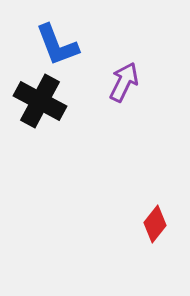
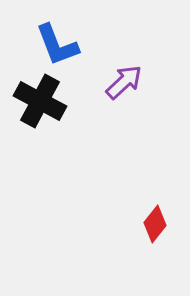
purple arrow: rotated 21 degrees clockwise
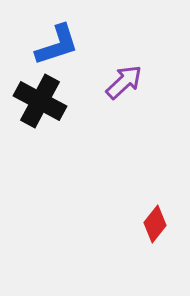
blue L-shape: rotated 87 degrees counterclockwise
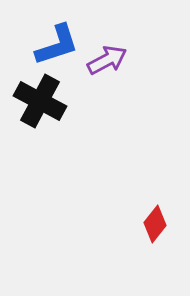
purple arrow: moved 17 px left, 22 px up; rotated 15 degrees clockwise
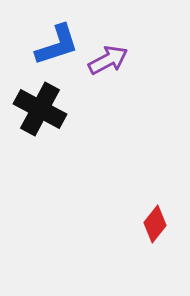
purple arrow: moved 1 px right
black cross: moved 8 px down
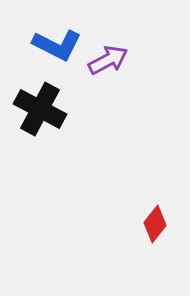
blue L-shape: rotated 45 degrees clockwise
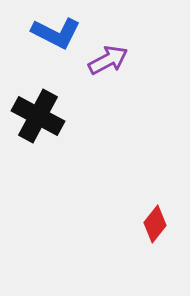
blue L-shape: moved 1 px left, 12 px up
black cross: moved 2 px left, 7 px down
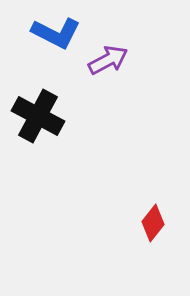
red diamond: moved 2 px left, 1 px up
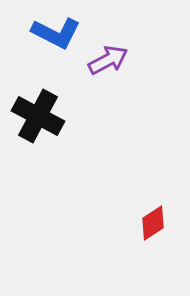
red diamond: rotated 18 degrees clockwise
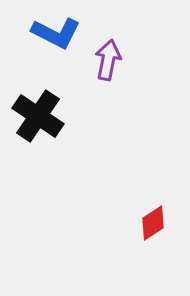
purple arrow: rotated 51 degrees counterclockwise
black cross: rotated 6 degrees clockwise
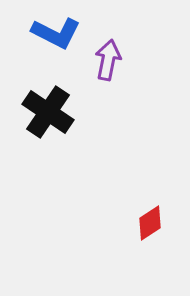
black cross: moved 10 px right, 4 px up
red diamond: moved 3 px left
